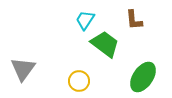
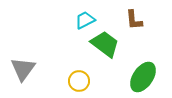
cyan trapezoid: rotated 30 degrees clockwise
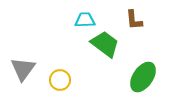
cyan trapezoid: rotated 25 degrees clockwise
yellow circle: moved 19 px left, 1 px up
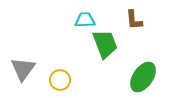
green trapezoid: rotated 32 degrees clockwise
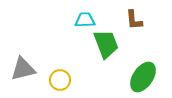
green trapezoid: moved 1 px right
gray triangle: rotated 40 degrees clockwise
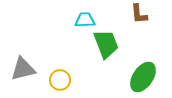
brown L-shape: moved 5 px right, 6 px up
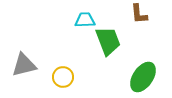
green trapezoid: moved 2 px right, 3 px up
gray triangle: moved 1 px right, 4 px up
yellow circle: moved 3 px right, 3 px up
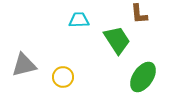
cyan trapezoid: moved 6 px left
green trapezoid: moved 9 px right, 1 px up; rotated 12 degrees counterclockwise
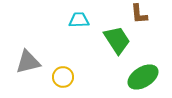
gray triangle: moved 4 px right, 3 px up
green ellipse: rotated 24 degrees clockwise
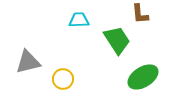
brown L-shape: moved 1 px right
yellow circle: moved 2 px down
